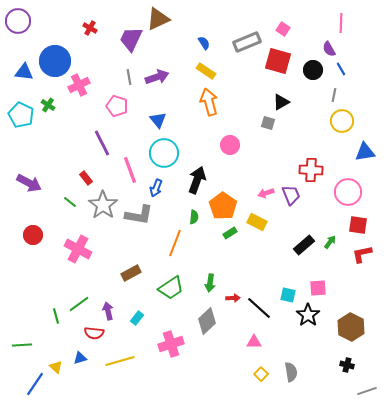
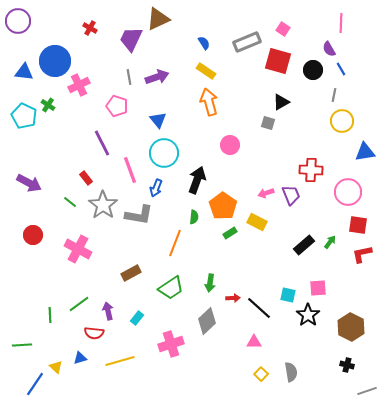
cyan pentagon at (21, 115): moved 3 px right, 1 px down
green line at (56, 316): moved 6 px left, 1 px up; rotated 14 degrees clockwise
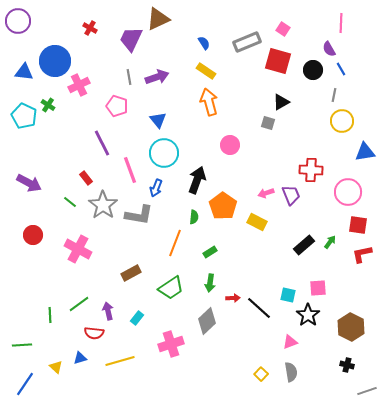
green rectangle at (230, 233): moved 20 px left, 19 px down
pink triangle at (254, 342): moved 36 px right; rotated 21 degrees counterclockwise
blue line at (35, 384): moved 10 px left
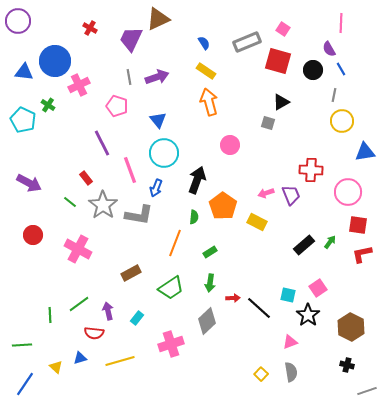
cyan pentagon at (24, 116): moved 1 px left, 4 px down
pink square at (318, 288): rotated 30 degrees counterclockwise
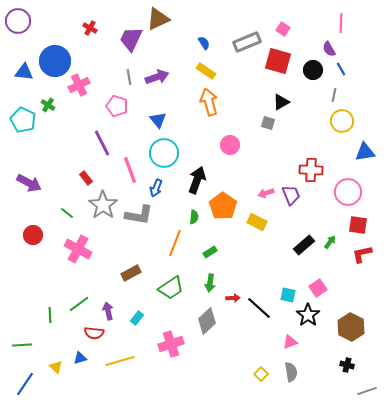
green line at (70, 202): moved 3 px left, 11 px down
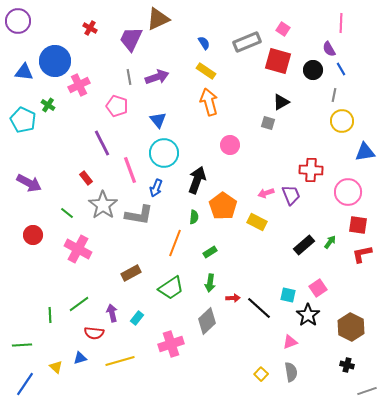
purple arrow at (108, 311): moved 4 px right, 2 px down
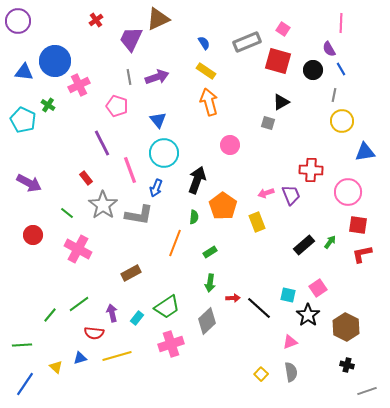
red cross at (90, 28): moved 6 px right, 8 px up; rotated 24 degrees clockwise
yellow rectangle at (257, 222): rotated 42 degrees clockwise
green trapezoid at (171, 288): moved 4 px left, 19 px down
green line at (50, 315): rotated 42 degrees clockwise
brown hexagon at (351, 327): moved 5 px left
yellow line at (120, 361): moved 3 px left, 5 px up
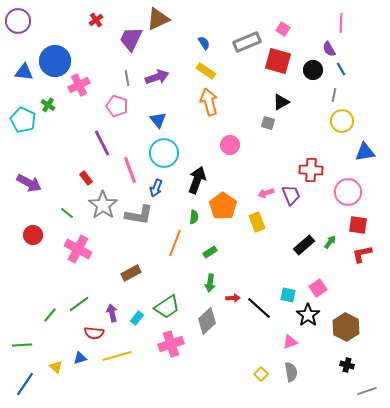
gray line at (129, 77): moved 2 px left, 1 px down
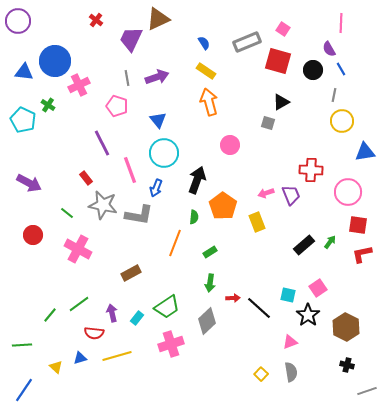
red cross at (96, 20): rotated 16 degrees counterclockwise
gray star at (103, 205): rotated 24 degrees counterclockwise
blue line at (25, 384): moved 1 px left, 6 px down
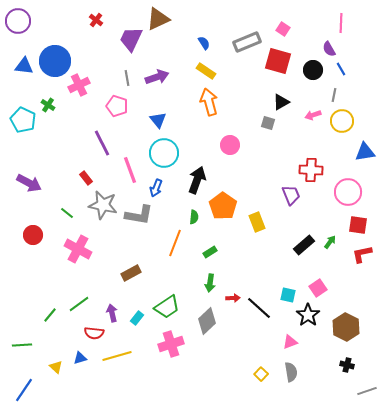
blue triangle at (24, 72): moved 6 px up
pink arrow at (266, 193): moved 47 px right, 78 px up
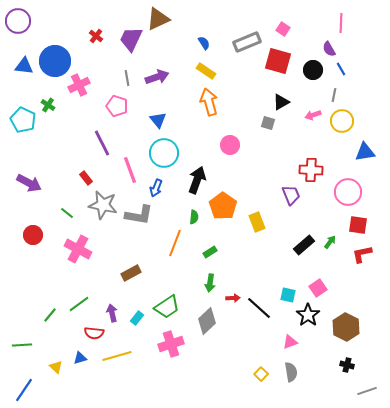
red cross at (96, 20): moved 16 px down
